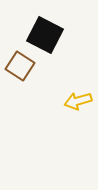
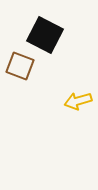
brown square: rotated 12 degrees counterclockwise
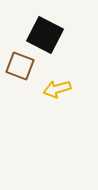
yellow arrow: moved 21 px left, 12 px up
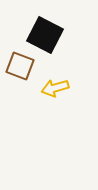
yellow arrow: moved 2 px left, 1 px up
